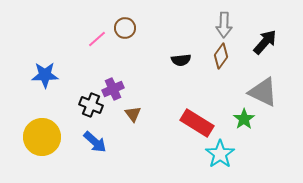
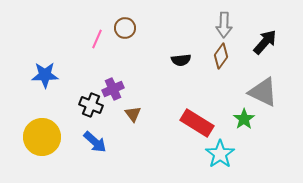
pink line: rotated 24 degrees counterclockwise
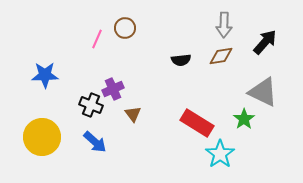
brown diamond: rotated 45 degrees clockwise
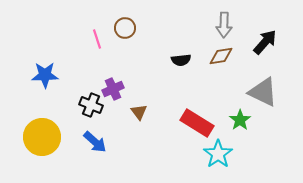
pink line: rotated 42 degrees counterclockwise
brown triangle: moved 6 px right, 2 px up
green star: moved 4 px left, 1 px down
cyan star: moved 2 px left
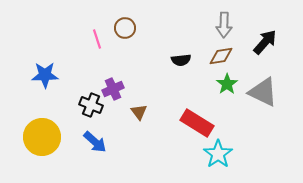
green star: moved 13 px left, 36 px up
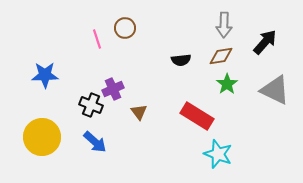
gray triangle: moved 12 px right, 2 px up
red rectangle: moved 7 px up
cyan star: rotated 16 degrees counterclockwise
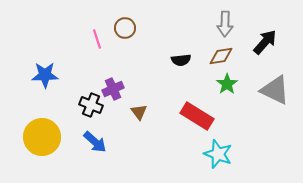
gray arrow: moved 1 px right, 1 px up
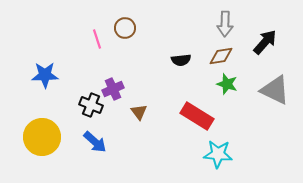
green star: rotated 20 degrees counterclockwise
cyan star: rotated 16 degrees counterclockwise
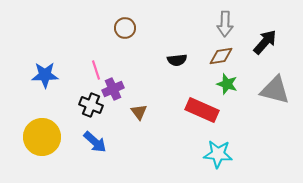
pink line: moved 1 px left, 31 px down
black semicircle: moved 4 px left
gray triangle: rotated 12 degrees counterclockwise
red rectangle: moved 5 px right, 6 px up; rotated 8 degrees counterclockwise
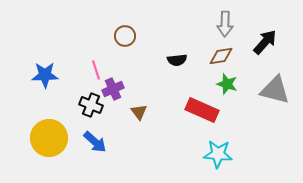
brown circle: moved 8 px down
yellow circle: moved 7 px right, 1 px down
